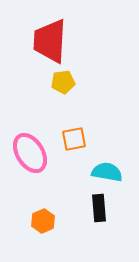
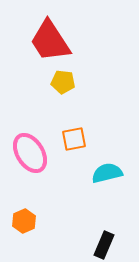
red trapezoid: rotated 36 degrees counterclockwise
yellow pentagon: rotated 15 degrees clockwise
cyan semicircle: moved 1 px down; rotated 24 degrees counterclockwise
black rectangle: moved 5 px right, 37 px down; rotated 28 degrees clockwise
orange hexagon: moved 19 px left
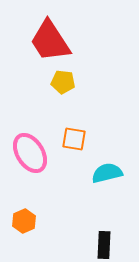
orange square: rotated 20 degrees clockwise
black rectangle: rotated 20 degrees counterclockwise
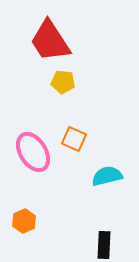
orange square: rotated 15 degrees clockwise
pink ellipse: moved 3 px right, 1 px up
cyan semicircle: moved 3 px down
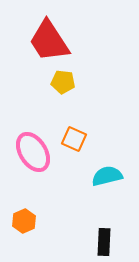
red trapezoid: moved 1 px left
black rectangle: moved 3 px up
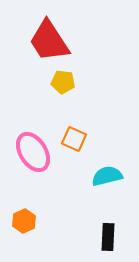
black rectangle: moved 4 px right, 5 px up
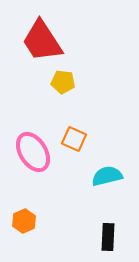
red trapezoid: moved 7 px left
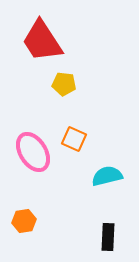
yellow pentagon: moved 1 px right, 2 px down
orange hexagon: rotated 15 degrees clockwise
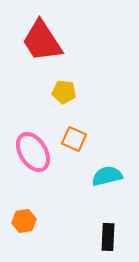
yellow pentagon: moved 8 px down
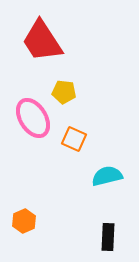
pink ellipse: moved 34 px up
orange hexagon: rotated 15 degrees counterclockwise
